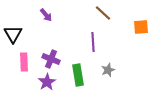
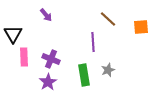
brown line: moved 5 px right, 6 px down
pink rectangle: moved 5 px up
green rectangle: moved 6 px right
purple star: moved 1 px right
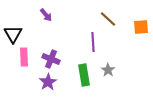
gray star: rotated 16 degrees counterclockwise
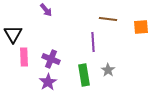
purple arrow: moved 5 px up
brown line: rotated 36 degrees counterclockwise
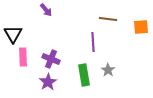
pink rectangle: moved 1 px left
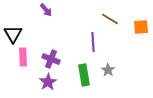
brown line: moved 2 px right; rotated 24 degrees clockwise
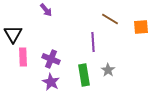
purple star: moved 3 px right; rotated 12 degrees counterclockwise
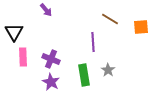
black triangle: moved 1 px right, 2 px up
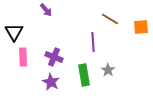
purple cross: moved 3 px right, 2 px up
